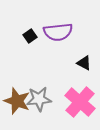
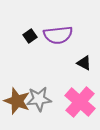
purple semicircle: moved 3 px down
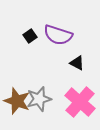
purple semicircle: rotated 24 degrees clockwise
black triangle: moved 7 px left
gray star: rotated 10 degrees counterclockwise
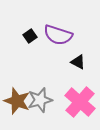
black triangle: moved 1 px right, 1 px up
gray star: moved 1 px right, 1 px down
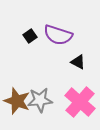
gray star: rotated 10 degrees clockwise
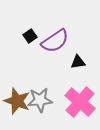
purple semicircle: moved 3 px left, 6 px down; rotated 52 degrees counterclockwise
black triangle: rotated 35 degrees counterclockwise
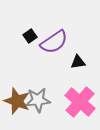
purple semicircle: moved 1 px left, 1 px down
gray star: moved 2 px left
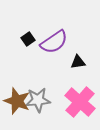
black square: moved 2 px left, 3 px down
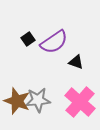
black triangle: moved 2 px left; rotated 28 degrees clockwise
